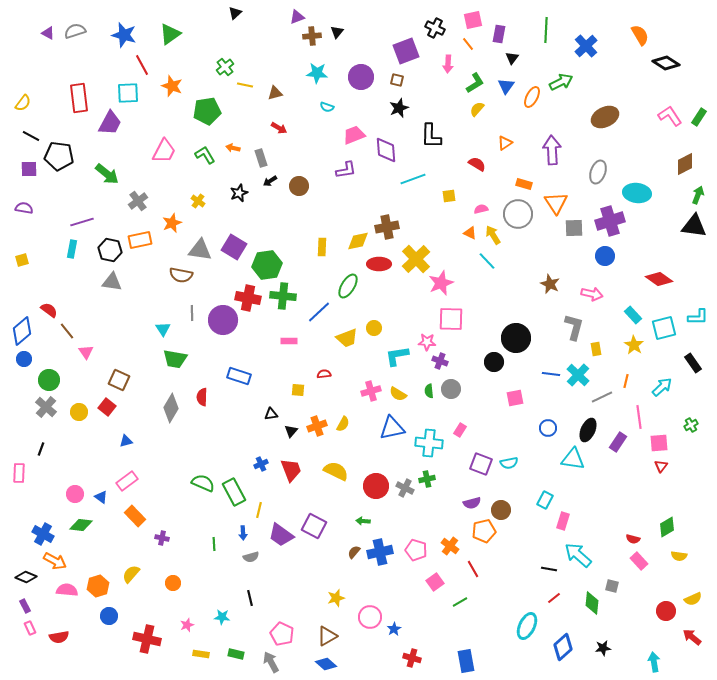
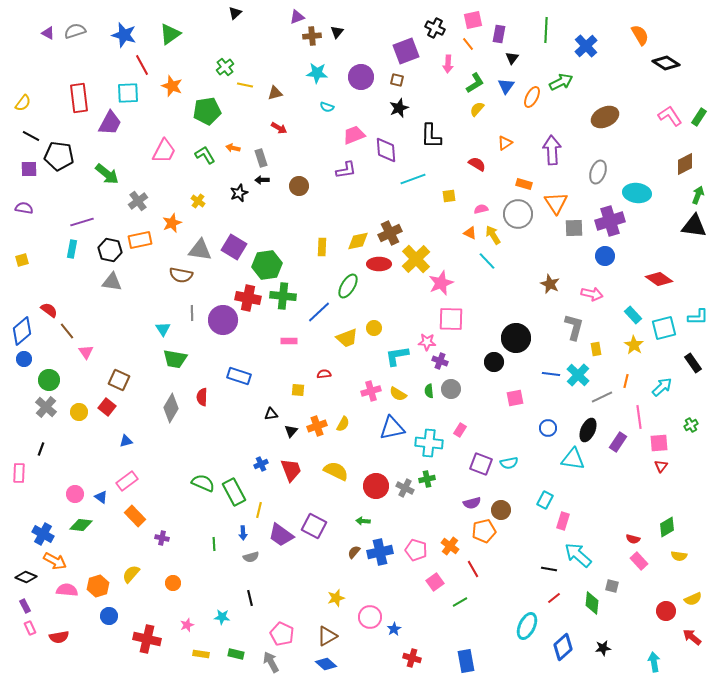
black arrow at (270, 181): moved 8 px left, 1 px up; rotated 32 degrees clockwise
brown cross at (387, 227): moved 3 px right, 6 px down; rotated 15 degrees counterclockwise
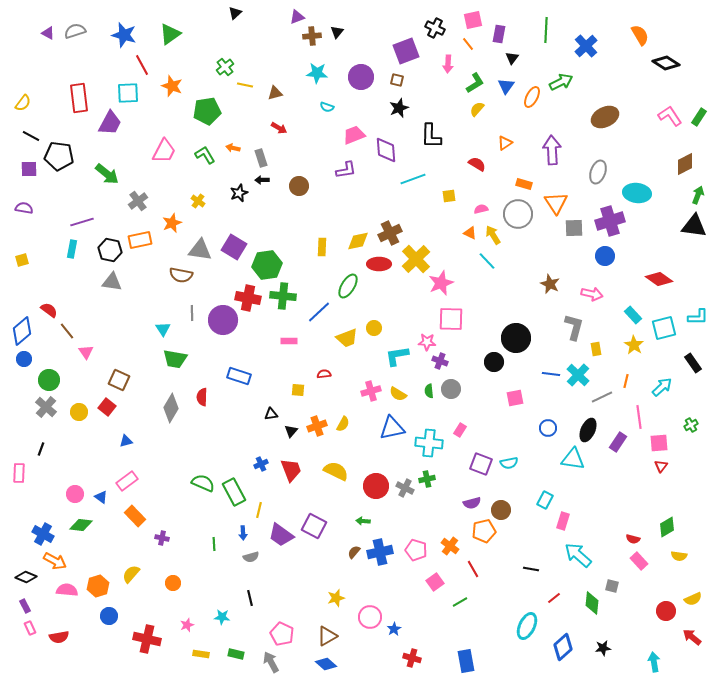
black line at (549, 569): moved 18 px left
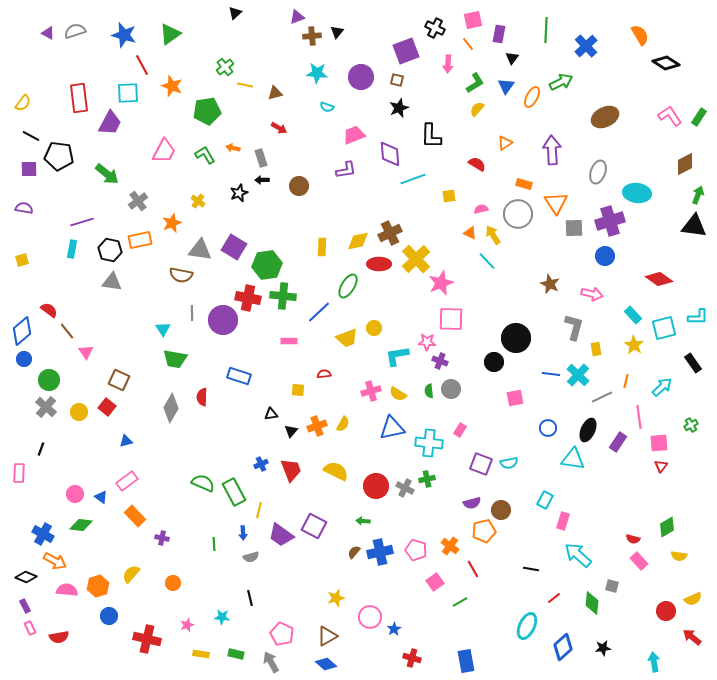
purple diamond at (386, 150): moved 4 px right, 4 px down
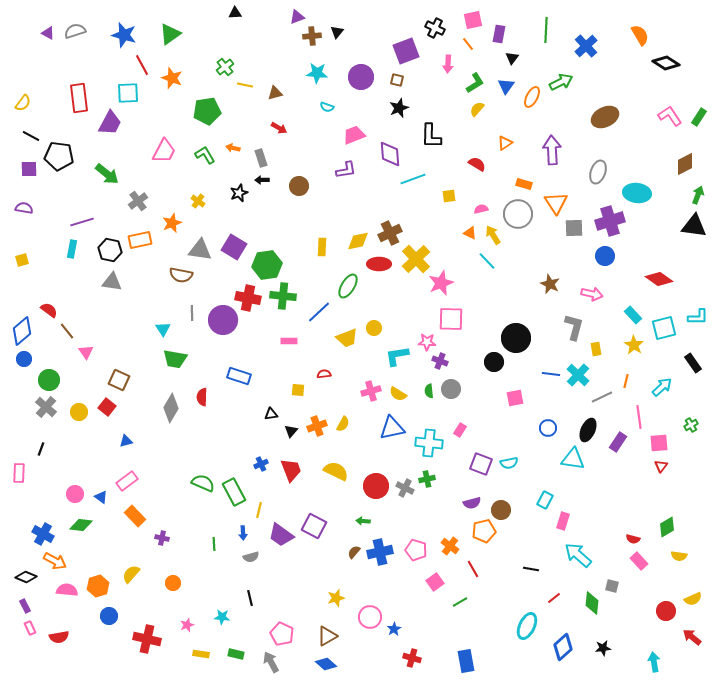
black triangle at (235, 13): rotated 40 degrees clockwise
orange star at (172, 86): moved 8 px up
